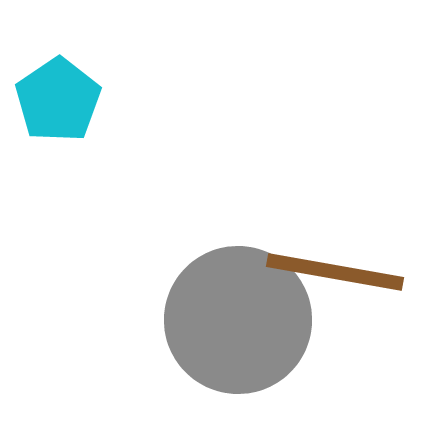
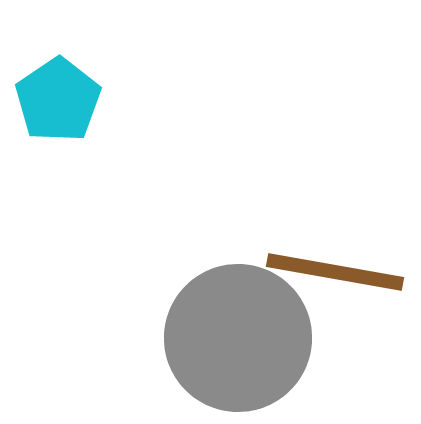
gray circle: moved 18 px down
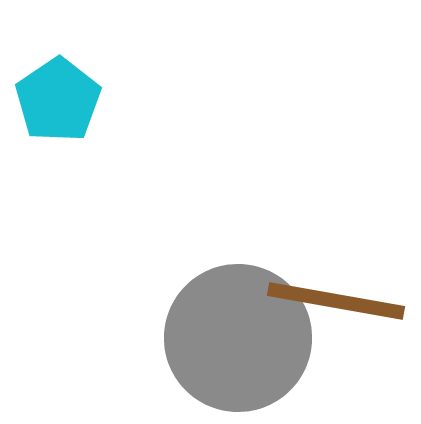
brown line: moved 1 px right, 29 px down
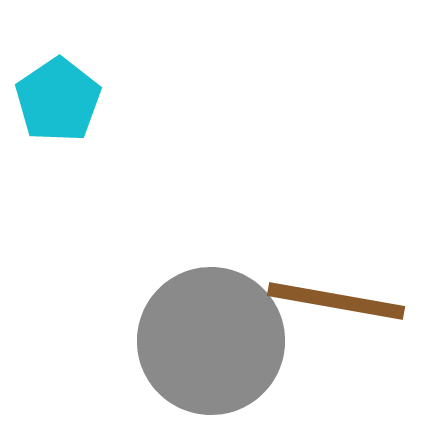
gray circle: moved 27 px left, 3 px down
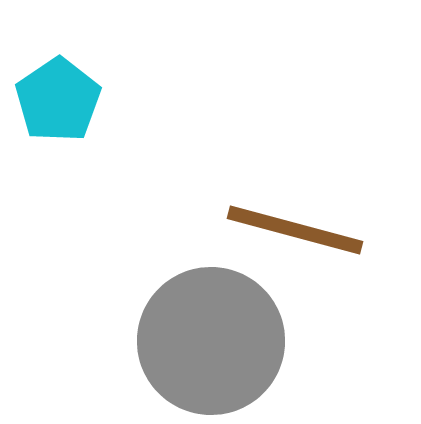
brown line: moved 41 px left, 71 px up; rotated 5 degrees clockwise
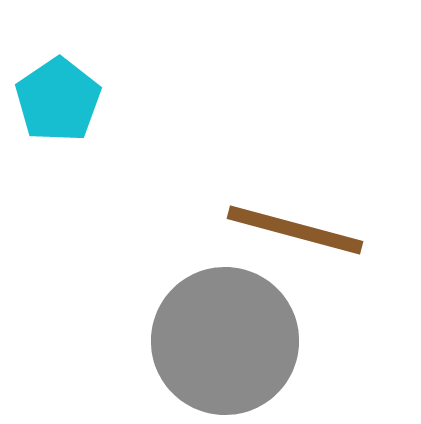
gray circle: moved 14 px right
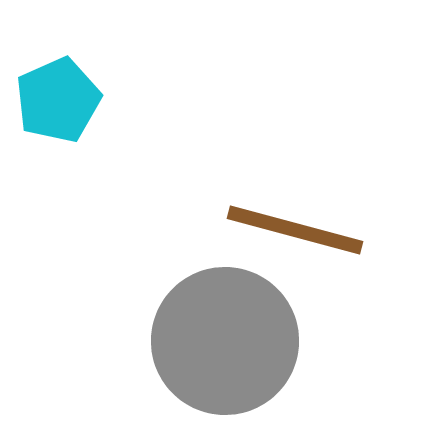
cyan pentagon: rotated 10 degrees clockwise
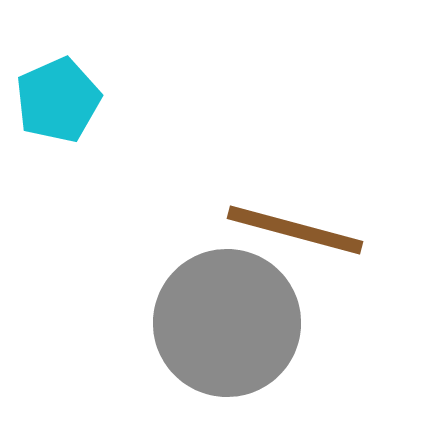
gray circle: moved 2 px right, 18 px up
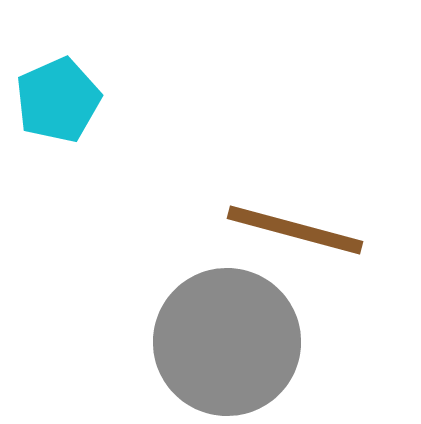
gray circle: moved 19 px down
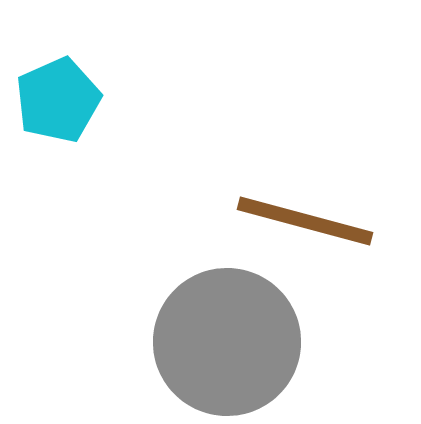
brown line: moved 10 px right, 9 px up
